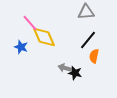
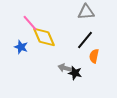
black line: moved 3 px left
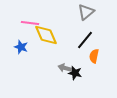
gray triangle: rotated 36 degrees counterclockwise
pink line: rotated 42 degrees counterclockwise
yellow diamond: moved 2 px right, 2 px up
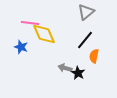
yellow diamond: moved 2 px left, 1 px up
black star: moved 3 px right; rotated 16 degrees clockwise
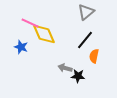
pink line: rotated 18 degrees clockwise
black star: moved 3 px down; rotated 24 degrees counterclockwise
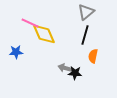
black line: moved 5 px up; rotated 24 degrees counterclockwise
blue star: moved 5 px left, 5 px down; rotated 24 degrees counterclockwise
orange semicircle: moved 1 px left
black star: moved 3 px left, 3 px up
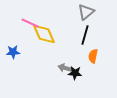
blue star: moved 3 px left
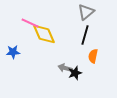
black star: rotated 24 degrees counterclockwise
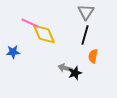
gray triangle: rotated 18 degrees counterclockwise
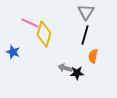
yellow diamond: rotated 40 degrees clockwise
blue star: rotated 24 degrees clockwise
black star: moved 2 px right; rotated 16 degrees clockwise
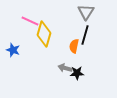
pink line: moved 2 px up
blue star: moved 2 px up
orange semicircle: moved 19 px left, 10 px up
